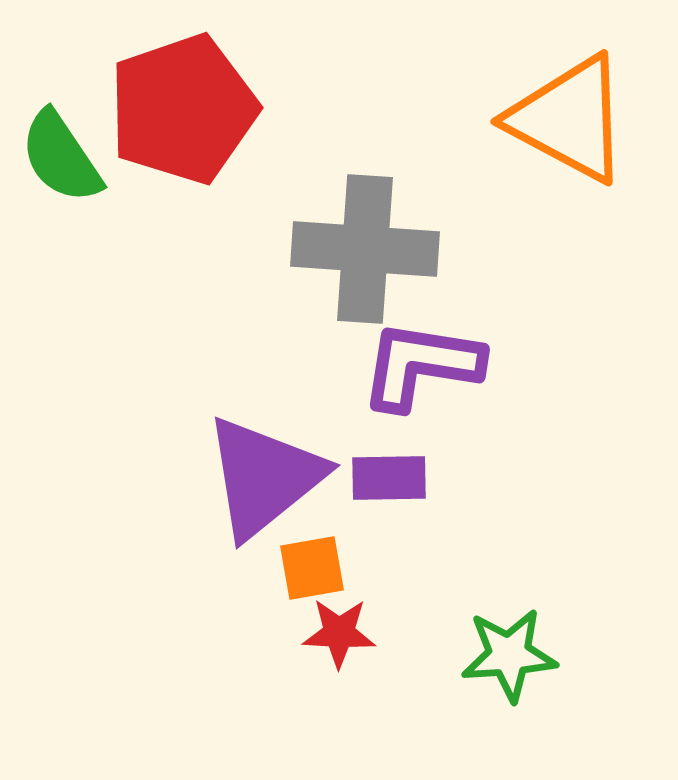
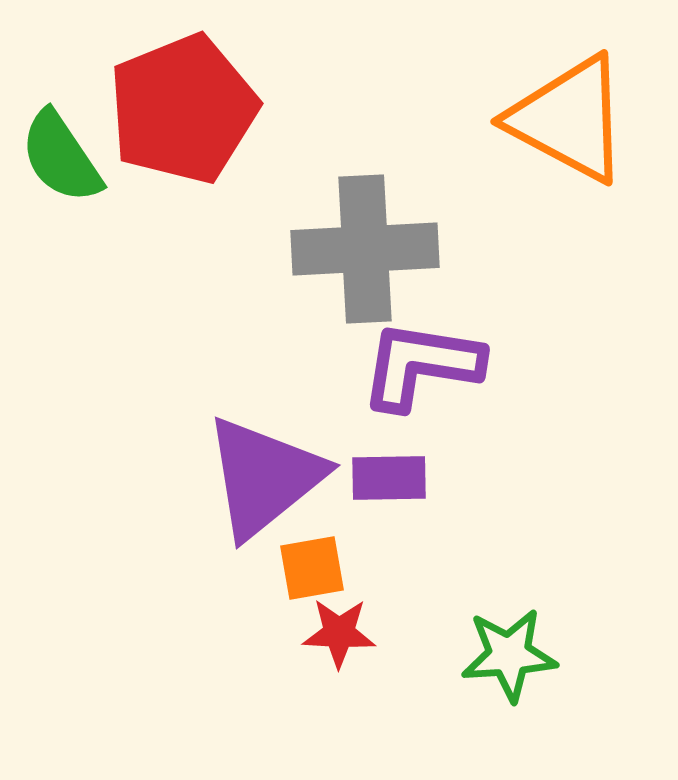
red pentagon: rotated 3 degrees counterclockwise
gray cross: rotated 7 degrees counterclockwise
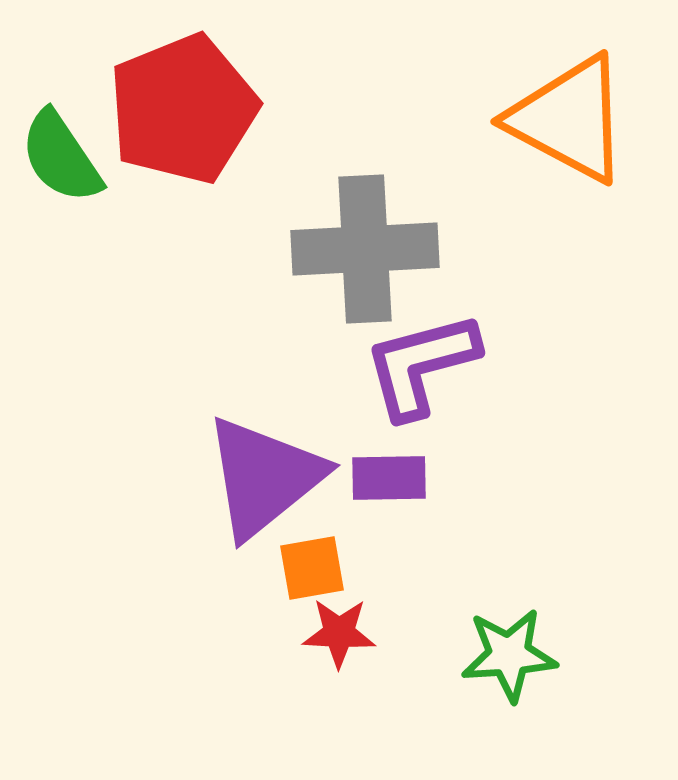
purple L-shape: rotated 24 degrees counterclockwise
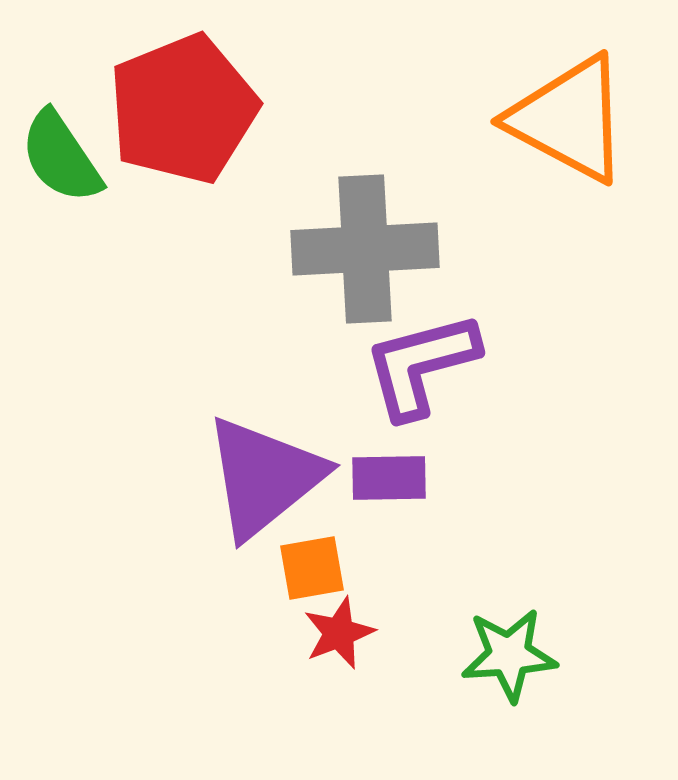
red star: rotated 24 degrees counterclockwise
